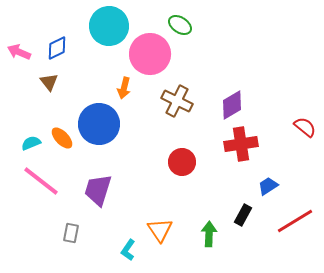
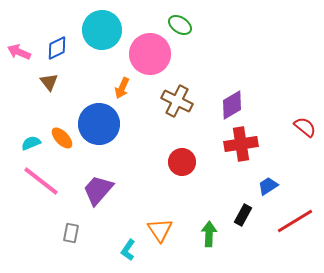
cyan circle: moved 7 px left, 4 px down
orange arrow: moved 2 px left; rotated 10 degrees clockwise
purple trapezoid: rotated 24 degrees clockwise
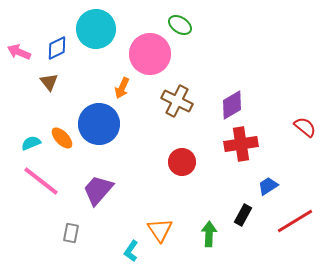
cyan circle: moved 6 px left, 1 px up
cyan L-shape: moved 3 px right, 1 px down
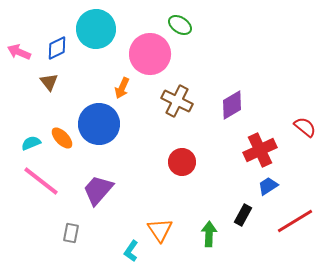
red cross: moved 19 px right, 6 px down; rotated 16 degrees counterclockwise
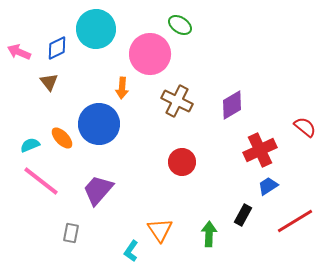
orange arrow: rotated 20 degrees counterclockwise
cyan semicircle: moved 1 px left, 2 px down
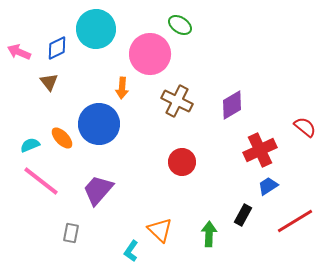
orange triangle: rotated 12 degrees counterclockwise
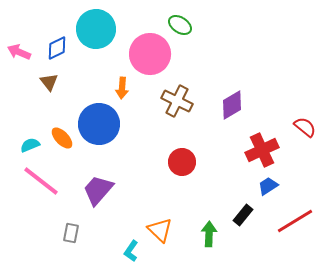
red cross: moved 2 px right
black rectangle: rotated 10 degrees clockwise
